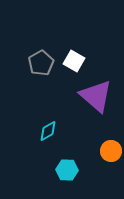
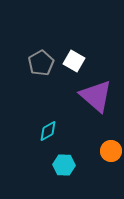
cyan hexagon: moved 3 px left, 5 px up
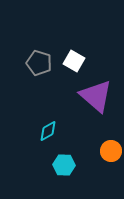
gray pentagon: moved 2 px left; rotated 25 degrees counterclockwise
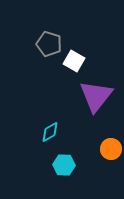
gray pentagon: moved 10 px right, 19 px up
purple triangle: rotated 27 degrees clockwise
cyan diamond: moved 2 px right, 1 px down
orange circle: moved 2 px up
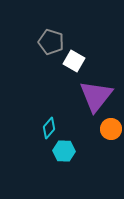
gray pentagon: moved 2 px right, 2 px up
cyan diamond: moved 1 px left, 4 px up; rotated 20 degrees counterclockwise
orange circle: moved 20 px up
cyan hexagon: moved 14 px up
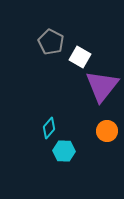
gray pentagon: rotated 10 degrees clockwise
white square: moved 6 px right, 4 px up
purple triangle: moved 6 px right, 10 px up
orange circle: moved 4 px left, 2 px down
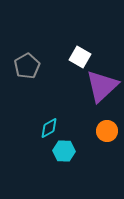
gray pentagon: moved 24 px left, 24 px down; rotated 15 degrees clockwise
purple triangle: rotated 9 degrees clockwise
cyan diamond: rotated 20 degrees clockwise
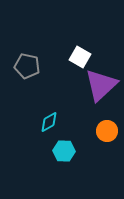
gray pentagon: rotated 30 degrees counterclockwise
purple triangle: moved 1 px left, 1 px up
cyan diamond: moved 6 px up
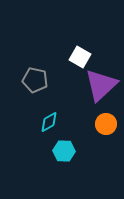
gray pentagon: moved 8 px right, 14 px down
orange circle: moved 1 px left, 7 px up
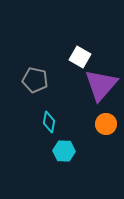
purple triangle: rotated 6 degrees counterclockwise
cyan diamond: rotated 50 degrees counterclockwise
